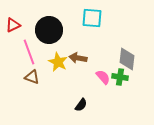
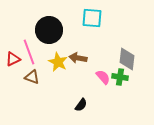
red triangle: moved 34 px down
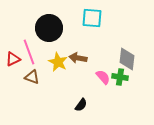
black circle: moved 2 px up
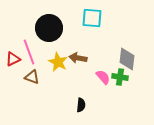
black semicircle: rotated 32 degrees counterclockwise
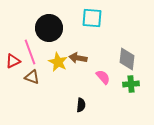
pink line: moved 1 px right
red triangle: moved 2 px down
green cross: moved 11 px right, 7 px down; rotated 14 degrees counterclockwise
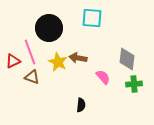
green cross: moved 3 px right
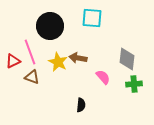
black circle: moved 1 px right, 2 px up
